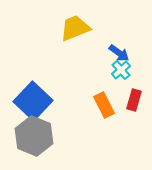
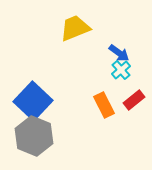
red rectangle: rotated 35 degrees clockwise
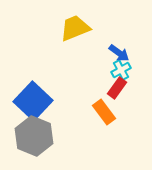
cyan cross: rotated 12 degrees clockwise
red rectangle: moved 17 px left, 12 px up; rotated 15 degrees counterclockwise
orange rectangle: moved 7 px down; rotated 10 degrees counterclockwise
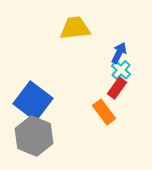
yellow trapezoid: rotated 16 degrees clockwise
blue arrow: rotated 100 degrees counterclockwise
cyan cross: rotated 18 degrees counterclockwise
blue square: rotated 6 degrees counterclockwise
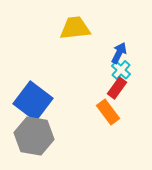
orange rectangle: moved 4 px right
gray hexagon: rotated 12 degrees counterclockwise
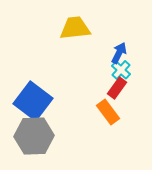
gray hexagon: rotated 12 degrees counterclockwise
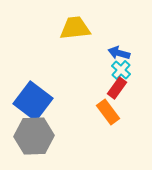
blue arrow: rotated 100 degrees counterclockwise
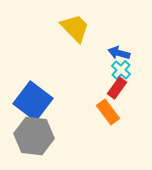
yellow trapezoid: rotated 52 degrees clockwise
gray hexagon: rotated 9 degrees clockwise
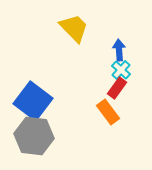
yellow trapezoid: moved 1 px left
blue arrow: moved 3 px up; rotated 70 degrees clockwise
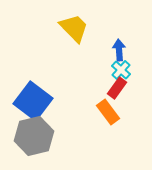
gray hexagon: rotated 21 degrees counterclockwise
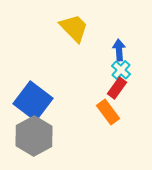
gray hexagon: rotated 15 degrees counterclockwise
